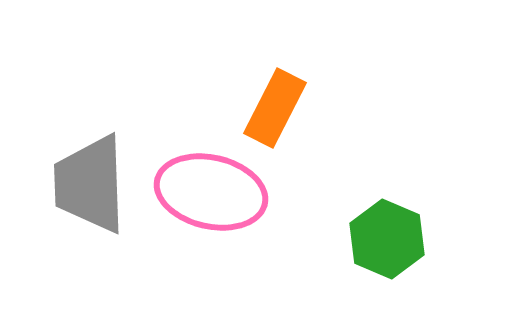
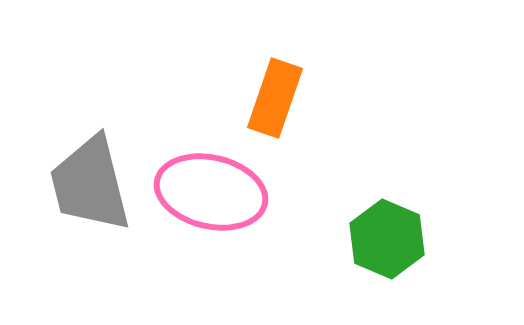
orange rectangle: moved 10 px up; rotated 8 degrees counterclockwise
gray trapezoid: rotated 12 degrees counterclockwise
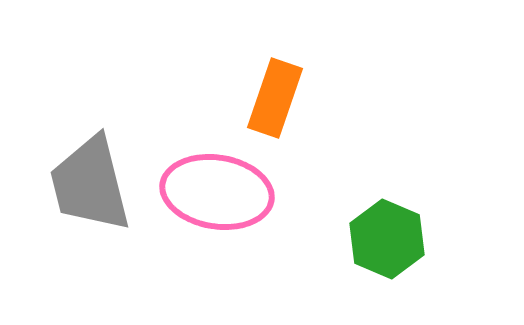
pink ellipse: moved 6 px right; rotated 4 degrees counterclockwise
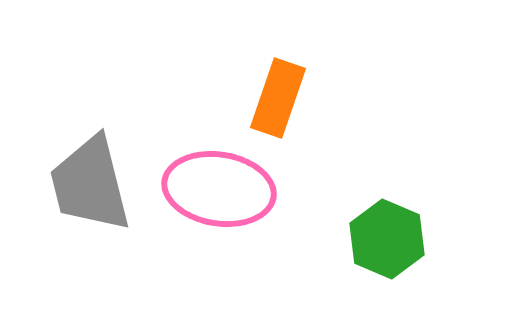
orange rectangle: moved 3 px right
pink ellipse: moved 2 px right, 3 px up
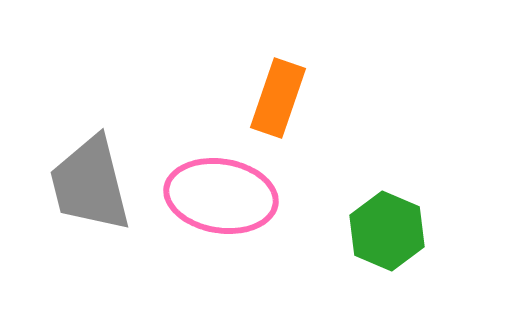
pink ellipse: moved 2 px right, 7 px down
green hexagon: moved 8 px up
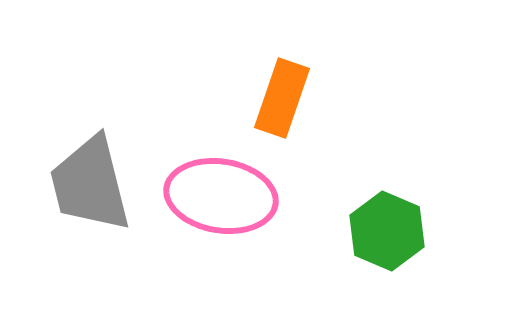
orange rectangle: moved 4 px right
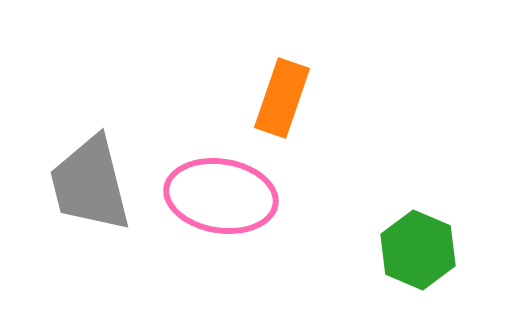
green hexagon: moved 31 px right, 19 px down
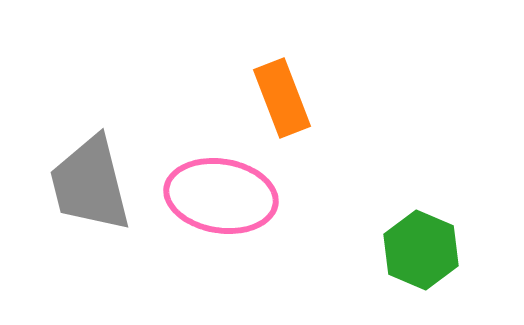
orange rectangle: rotated 40 degrees counterclockwise
green hexagon: moved 3 px right
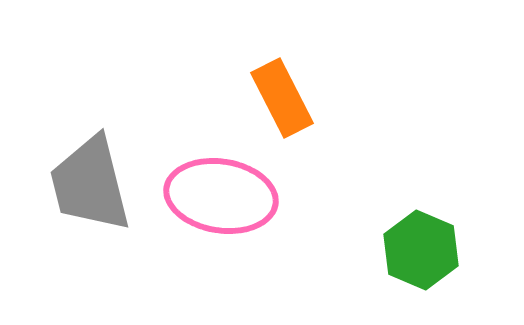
orange rectangle: rotated 6 degrees counterclockwise
